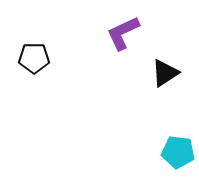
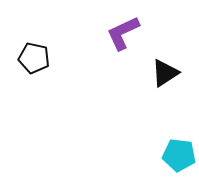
black pentagon: rotated 12 degrees clockwise
cyan pentagon: moved 1 px right, 3 px down
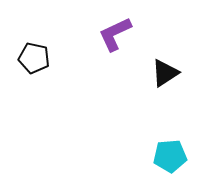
purple L-shape: moved 8 px left, 1 px down
cyan pentagon: moved 9 px left, 1 px down; rotated 12 degrees counterclockwise
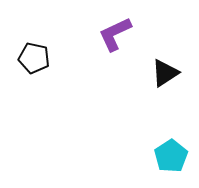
cyan pentagon: moved 1 px right; rotated 28 degrees counterclockwise
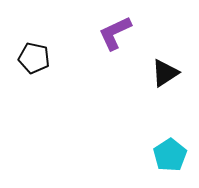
purple L-shape: moved 1 px up
cyan pentagon: moved 1 px left, 1 px up
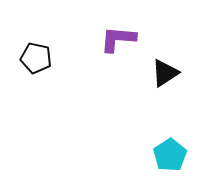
purple L-shape: moved 3 px right, 6 px down; rotated 30 degrees clockwise
black pentagon: moved 2 px right
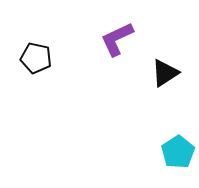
purple L-shape: moved 1 px left; rotated 30 degrees counterclockwise
cyan pentagon: moved 8 px right, 3 px up
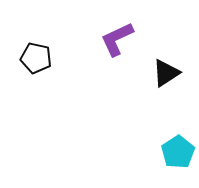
black triangle: moved 1 px right
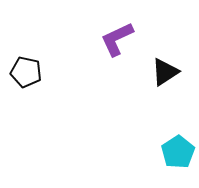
black pentagon: moved 10 px left, 14 px down
black triangle: moved 1 px left, 1 px up
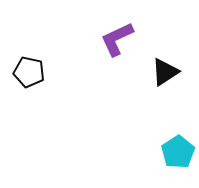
black pentagon: moved 3 px right
